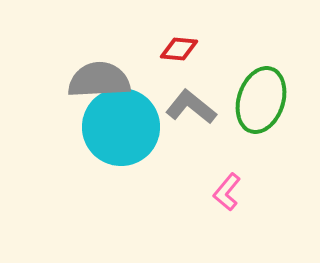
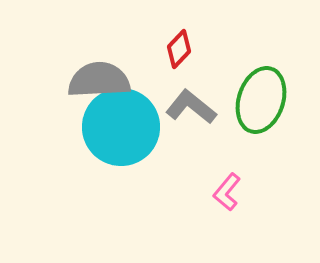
red diamond: rotated 51 degrees counterclockwise
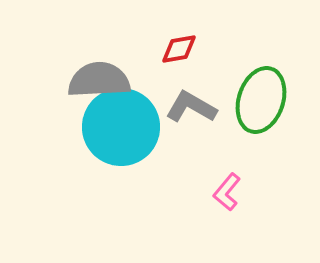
red diamond: rotated 36 degrees clockwise
gray L-shape: rotated 9 degrees counterclockwise
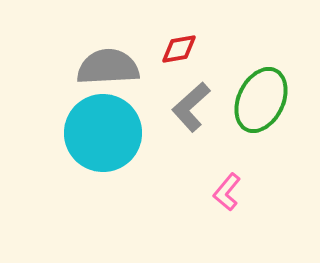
gray semicircle: moved 9 px right, 13 px up
green ellipse: rotated 8 degrees clockwise
gray L-shape: rotated 72 degrees counterclockwise
cyan circle: moved 18 px left, 6 px down
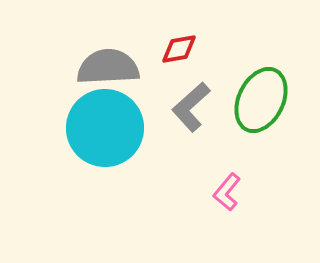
cyan circle: moved 2 px right, 5 px up
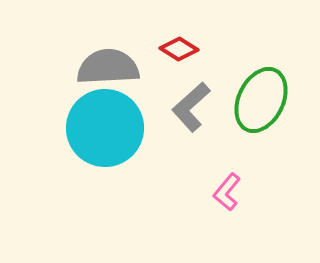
red diamond: rotated 42 degrees clockwise
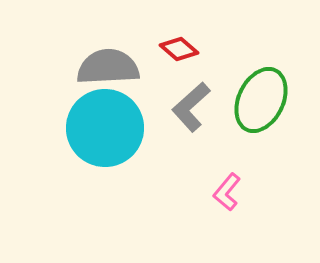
red diamond: rotated 9 degrees clockwise
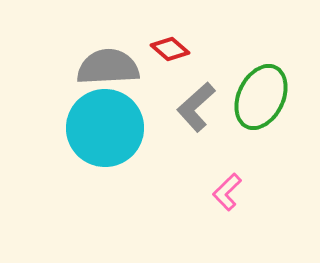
red diamond: moved 9 px left
green ellipse: moved 3 px up
gray L-shape: moved 5 px right
pink L-shape: rotated 6 degrees clockwise
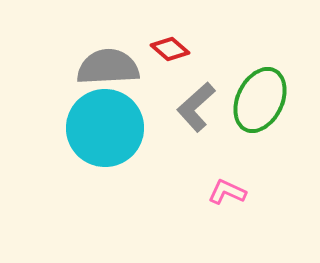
green ellipse: moved 1 px left, 3 px down
pink L-shape: rotated 69 degrees clockwise
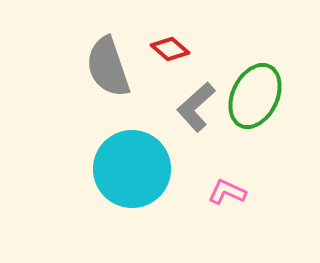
gray semicircle: rotated 106 degrees counterclockwise
green ellipse: moved 5 px left, 4 px up
cyan circle: moved 27 px right, 41 px down
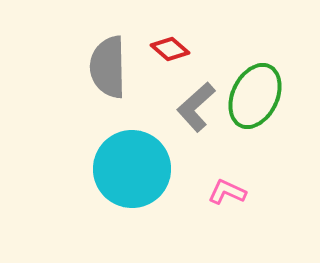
gray semicircle: rotated 18 degrees clockwise
